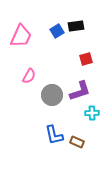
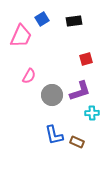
black rectangle: moved 2 px left, 5 px up
blue square: moved 15 px left, 12 px up
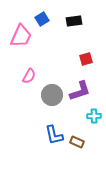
cyan cross: moved 2 px right, 3 px down
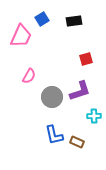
gray circle: moved 2 px down
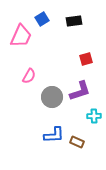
blue L-shape: rotated 80 degrees counterclockwise
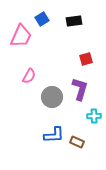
purple L-shape: moved 2 px up; rotated 55 degrees counterclockwise
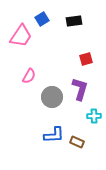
pink trapezoid: rotated 10 degrees clockwise
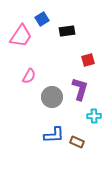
black rectangle: moved 7 px left, 10 px down
red square: moved 2 px right, 1 px down
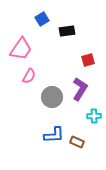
pink trapezoid: moved 13 px down
purple L-shape: rotated 15 degrees clockwise
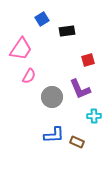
purple L-shape: rotated 125 degrees clockwise
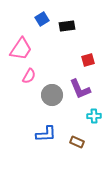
black rectangle: moved 5 px up
gray circle: moved 2 px up
blue L-shape: moved 8 px left, 1 px up
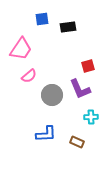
blue square: rotated 24 degrees clockwise
black rectangle: moved 1 px right, 1 px down
red square: moved 6 px down
pink semicircle: rotated 21 degrees clockwise
cyan cross: moved 3 px left, 1 px down
